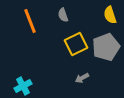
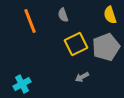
gray arrow: moved 1 px up
cyan cross: moved 1 px left, 2 px up
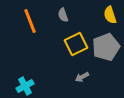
cyan cross: moved 3 px right, 2 px down
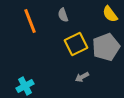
yellow semicircle: moved 1 px up; rotated 18 degrees counterclockwise
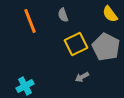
gray pentagon: rotated 24 degrees counterclockwise
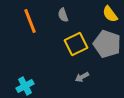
gray pentagon: moved 1 px right, 3 px up; rotated 8 degrees counterclockwise
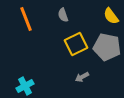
yellow semicircle: moved 1 px right, 2 px down
orange line: moved 4 px left, 2 px up
gray pentagon: moved 3 px down; rotated 8 degrees counterclockwise
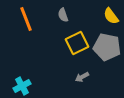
yellow square: moved 1 px right, 1 px up
cyan cross: moved 3 px left
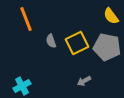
gray semicircle: moved 12 px left, 26 px down
gray arrow: moved 2 px right, 4 px down
